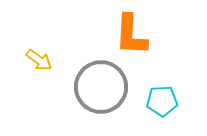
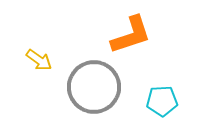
orange L-shape: rotated 111 degrees counterclockwise
gray circle: moved 7 px left
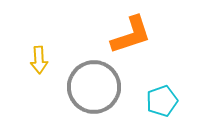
yellow arrow: rotated 52 degrees clockwise
cyan pentagon: rotated 16 degrees counterclockwise
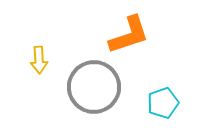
orange L-shape: moved 2 px left
cyan pentagon: moved 1 px right, 2 px down
